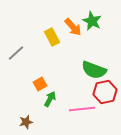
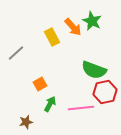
green arrow: moved 5 px down
pink line: moved 1 px left, 1 px up
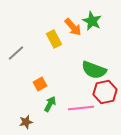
yellow rectangle: moved 2 px right, 2 px down
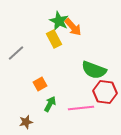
green star: moved 33 px left
red hexagon: rotated 20 degrees clockwise
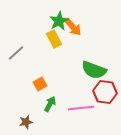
green star: rotated 18 degrees clockwise
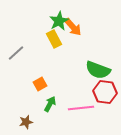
green semicircle: moved 4 px right
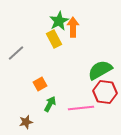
orange arrow: rotated 138 degrees counterclockwise
green semicircle: moved 2 px right; rotated 130 degrees clockwise
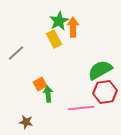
red hexagon: rotated 15 degrees counterclockwise
green arrow: moved 2 px left, 10 px up; rotated 35 degrees counterclockwise
brown star: rotated 24 degrees clockwise
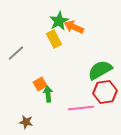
orange arrow: moved 1 px right; rotated 66 degrees counterclockwise
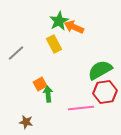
yellow rectangle: moved 5 px down
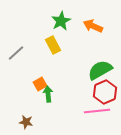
green star: moved 2 px right
orange arrow: moved 19 px right, 1 px up
yellow rectangle: moved 1 px left, 1 px down
red hexagon: rotated 15 degrees counterclockwise
pink line: moved 16 px right, 3 px down
